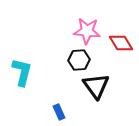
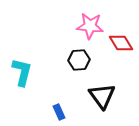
pink star: moved 3 px right, 5 px up
black triangle: moved 6 px right, 10 px down
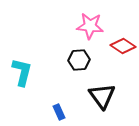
red diamond: moved 2 px right, 3 px down; rotated 25 degrees counterclockwise
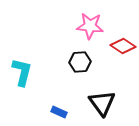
black hexagon: moved 1 px right, 2 px down
black triangle: moved 7 px down
blue rectangle: rotated 42 degrees counterclockwise
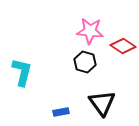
pink star: moved 5 px down
black hexagon: moved 5 px right; rotated 20 degrees clockwise
blue rectangle: moved 2 px right; rotated 35 degrees counterclockwise
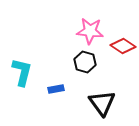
blue rectangle: moved 5 px left, 23 px up
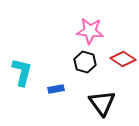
red diamond: moved 13 px down
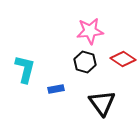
pink star: rotated 12 degrees counterclockwise
cyan L-shape: moved 3 px right, 3 px up
